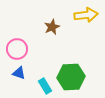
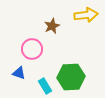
brown star: moved 1 px up
pink circle: moved 15 px right
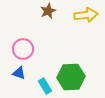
brown star: moved 4 px left, 15 px up
pink circle: moved 9 px left
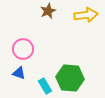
green hexagon: moved 1 px left, 1 px down; rotated 8 degrees clockwise
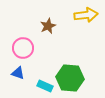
brown star: moved 15 px down
pink circle: moved 1 px up
blue triangle: moved 1 px left
cyan rectangle: rotated 35 degrees counterclockwise
